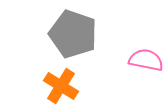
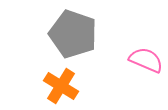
pink semicircle: rotated 12 degrees clockwise
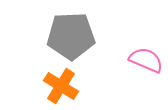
gray pentagon: moved 2 px left, 2 px down; rotated 21 degrees counterclockwise
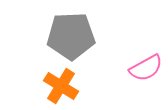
pink semicircle: moved 8 px down; rotated 128 degrees clockwise
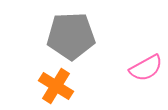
orange cross: moved 5 px left
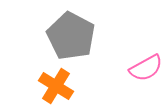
gray pentagon: rotated 30 degrees clockwise
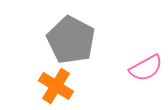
gray pentagon: moved 4 px down
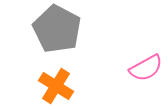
gray pentagon: moved 14 px left, 11 px up
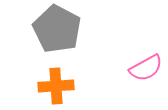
orange cross: rotated 36 degrees counterclockwise
